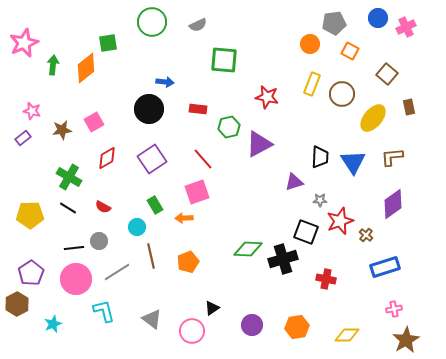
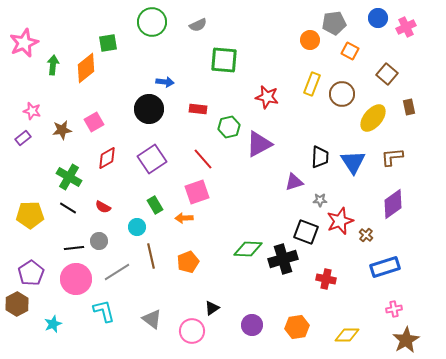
orange circle at (310, 44): moved 4 px up
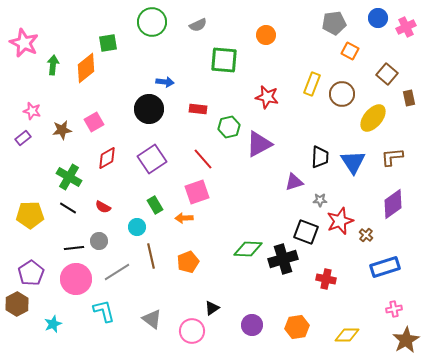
orange circle at (310, 40): moved 44 px left, 5 px up
pink star at (24, 43): rotated 24 degrees counterclockwise
brown rectangle at (409, 107): moved 9 px up
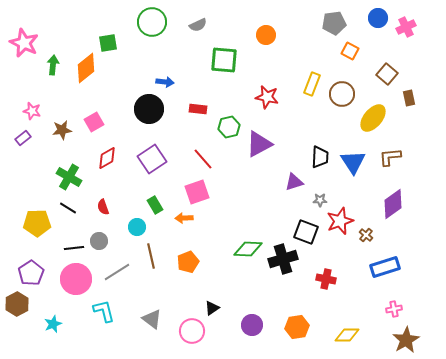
brown L-shape at (392, 157): moved 2 px left
red semicircle at (103, 207): rotated 42 degrees clockwise
yellow pentagon at (30, 215): moved 7 px right, 8 px down
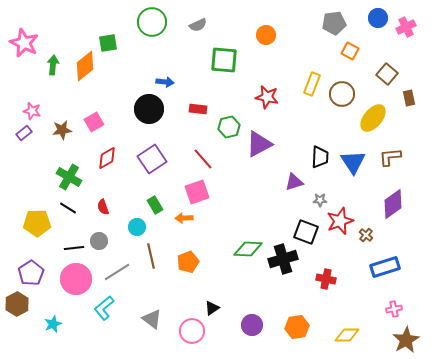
orange diamond at (86, 68): moved 1 px left, 2 px up
purple rectangle at (23, 138): moved 1 px right, 5 px up
cyan L-shape at (104, 311): moved 3 px up; rotated 115 degrees counterclockwise
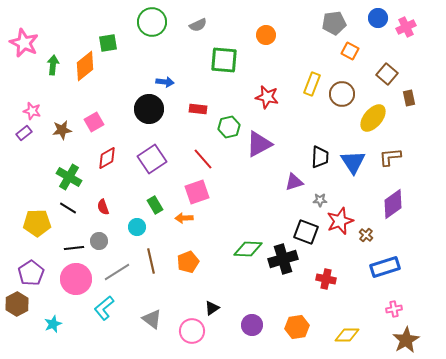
brown line at (151, 256): moved 5 px down
